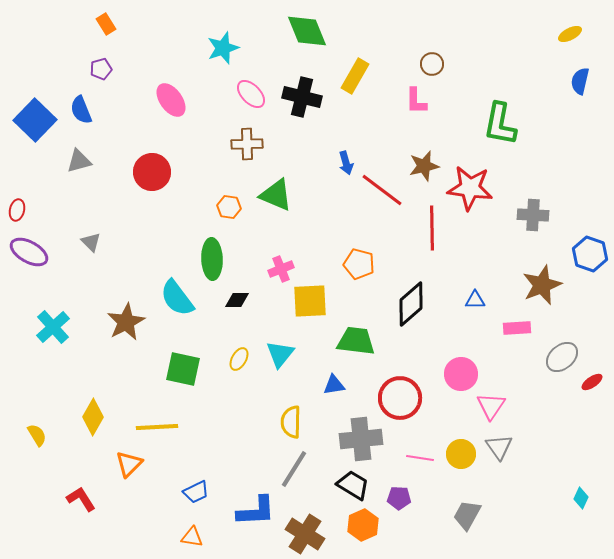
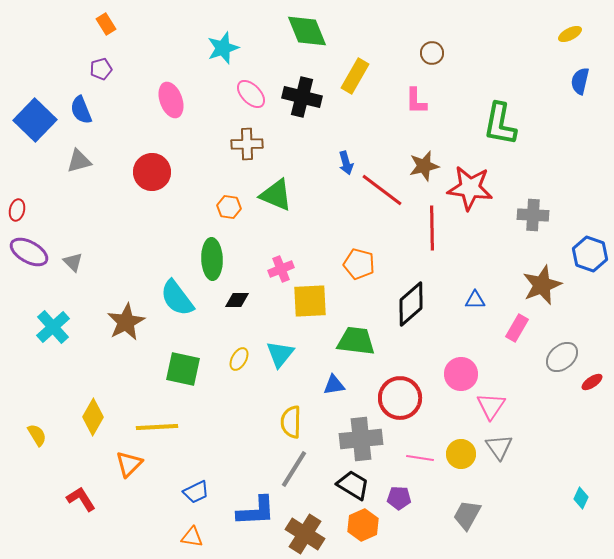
brown circle at (432, 64): moved 11 px up
pink ellipse at (171, 100): rotated 16 degrees clockwise
gray triangle at (91, 242): moved 18 px left, 20 px down
pink rectangle at (517, 328): rotated 56 degrees counterclockwise
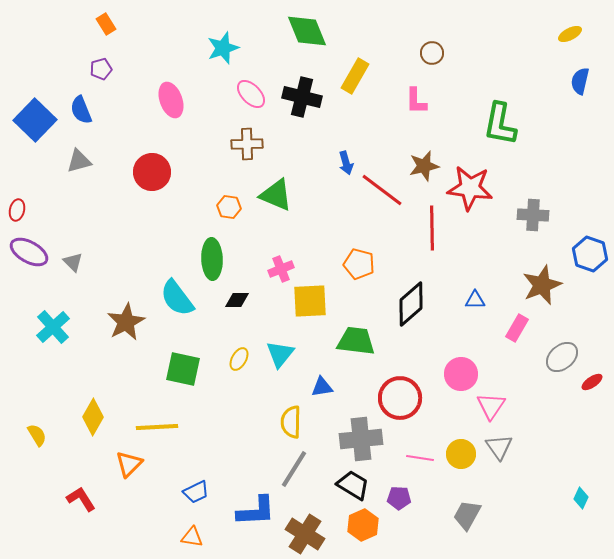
blue triangle at (334, 385): moved 12 px left, 2 px down
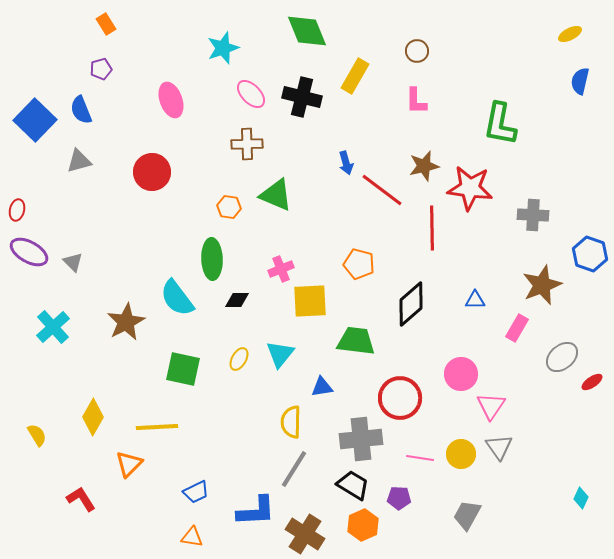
brown circle at (432, 53): moved 15 px left, 2 px up
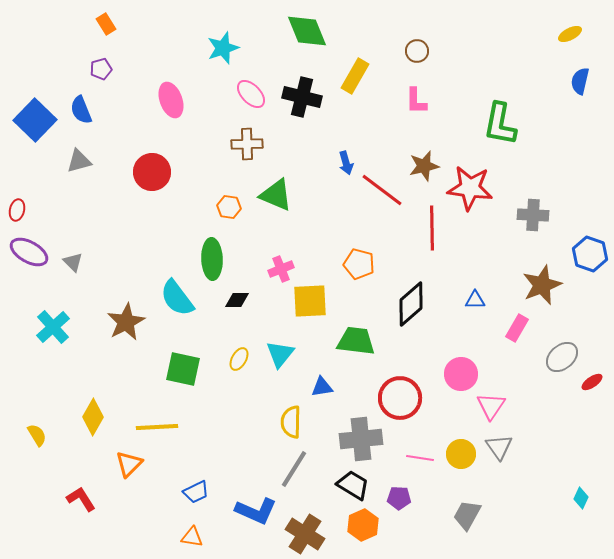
blue L-shape at (256, 511): rotated 27 degrees clockwise
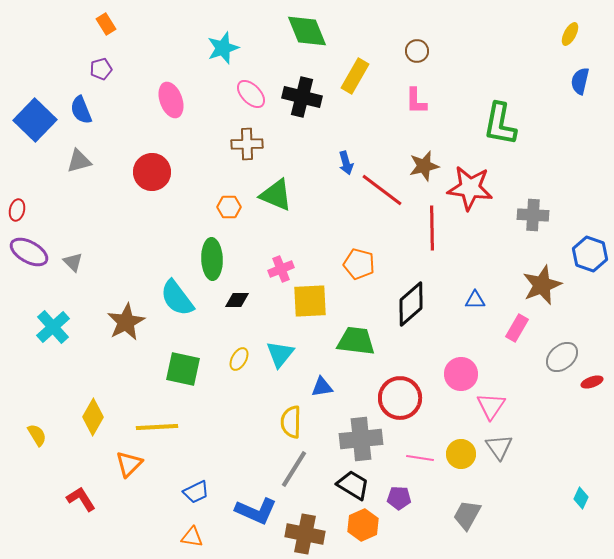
yellow ellipse at (570, 34): rotated 35 degrees counterclockwise
orange hexagon at (229, 207): rotated 10 degrees counterclockwise
red ellipse at (592, 382): rotated 15 degrees clockwise
brown cross at (305, 534): rotated 21 degrees counterclockwise
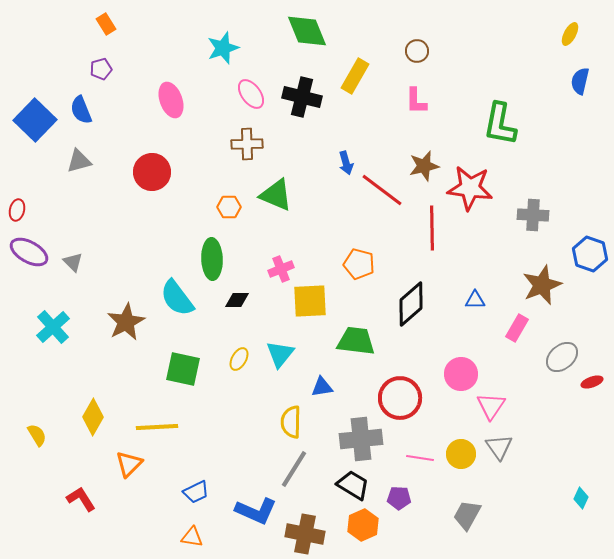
pink ellipse at (251, 94): rotated 8 degrees clockwise
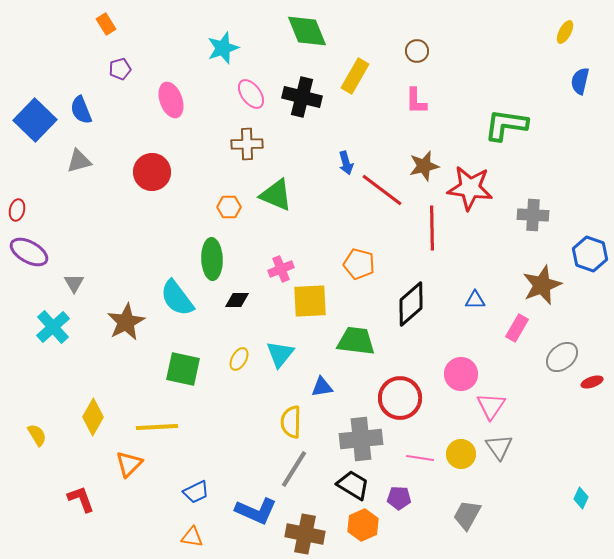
yellow ellipse at (570, 34): moved 5 px left, 2 px up
purple pentagon at (101, 69): moved 19 px right
green L-shape at (500, 124): moved 6 px right, 1 px down; rotated 87 degrees clockwise
gray triangle at (73, 262): moved 1 px right, 21 px down; rotated 15 degrees clockwise
red L-shape at (81, 499): rotated 12 degrees clockwise
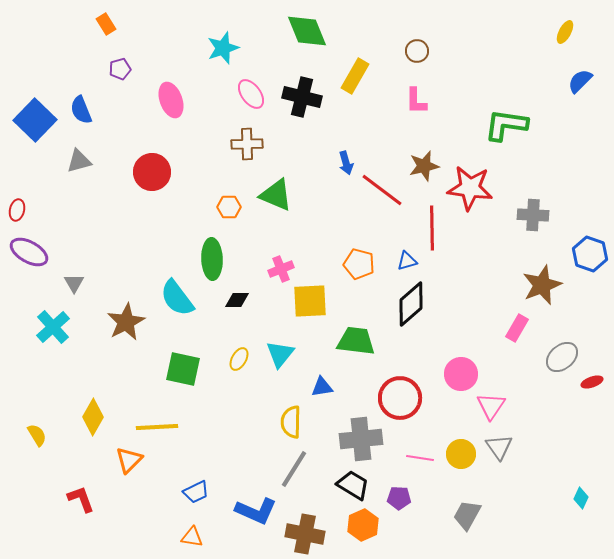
blue semicircle at (580, 81): rotated 32 degrees clockwise
blue triangle at (475, 300): moved 68 px left, 39 px up; rotated 15 degrees counterclockwise
orange triangle at (129, 464): moved 4 px up
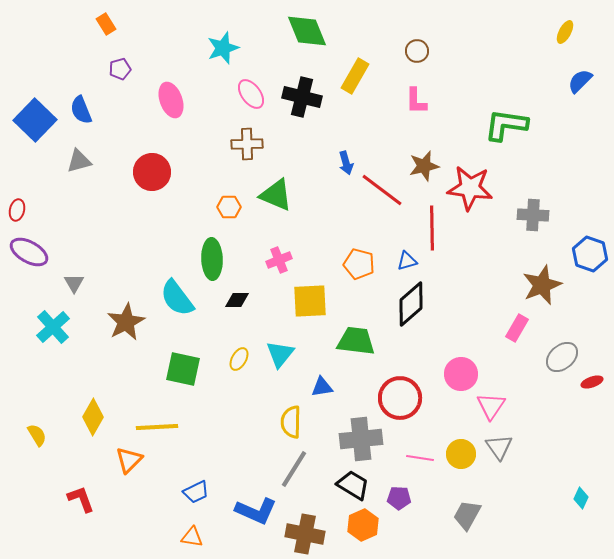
pink cross at (281, 269): moved 2 px left, 9 px up
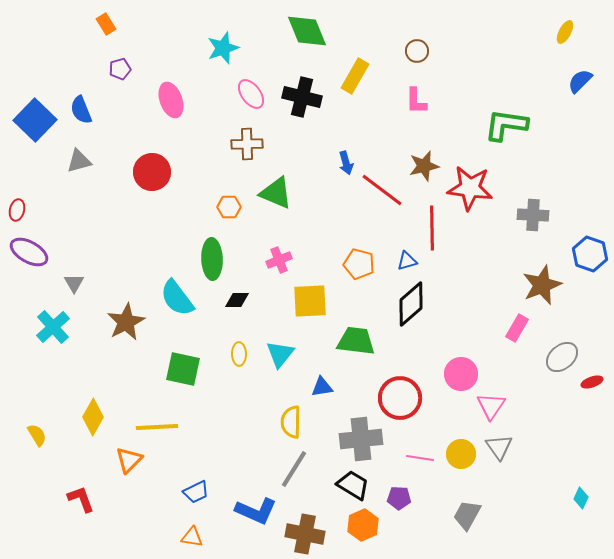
green triangle at (276, 195): moved 2 px up
yellow ellipse at (239, 359): moved 5 px up; rotated 30 degrees counterclockwise
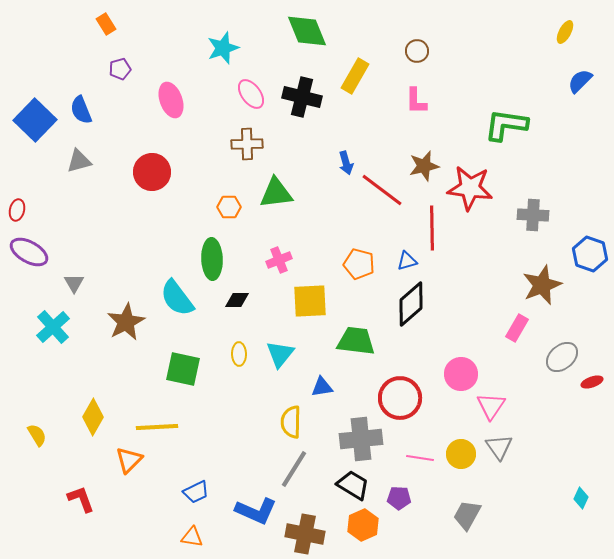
green triangle at (276, 193): rotated 30 degrees counterclockwise
